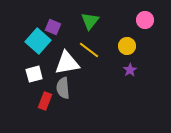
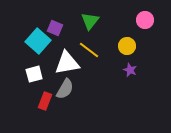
purple square: moved 2 px right, 1 px down
purple star: rotated 16 degrees counterclockwise
gray semicircle: moved 2 px right, 1 px down; rotated 145 degrees counterclockwise
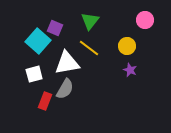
yellow line: moved 2 px up
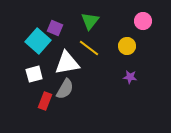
pink circle: moved 2 px left, 1 px down
purple star: moved 7 px down; rotated 16 degrees counterclockwise
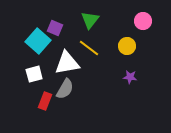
green triangle: moved 1 px up
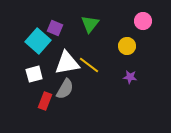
green triangle: moved 4 px down
yellow line: moved 17 px down
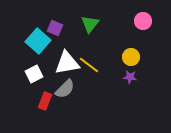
yellow circle: moved 4 px right, 11 px down
white square: rotated 12 degrees counterclockwise
gray semicircle: rotated 15 degrees clockwise
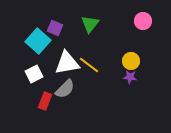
yellow circle: moved 4 px down
